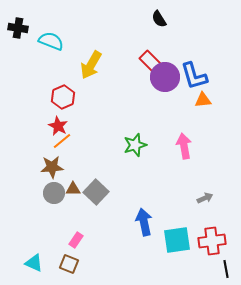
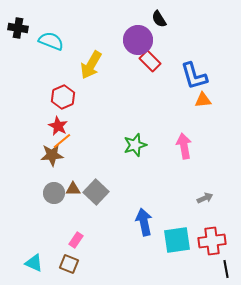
purple circle: moved 27 px left, 37 px up
brown star: moved 12 px up
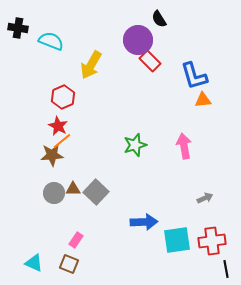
blue arrow: rotated 100 degrees clockwise
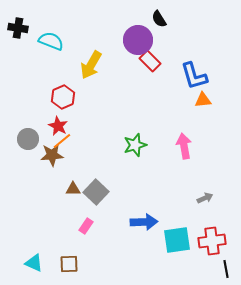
gray circle: moved 26 px left, 54 px up
pink rectangle: moved 10 px right, 14 px up
brown square: rotated 24 degrees counterclockwise
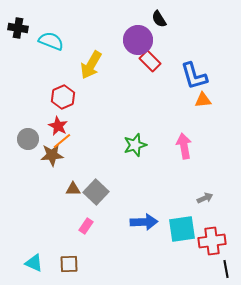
cyan square: moved 5 px right, 11 px up
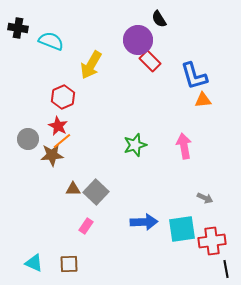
gray arrow: rotated 49 degrees clockwise
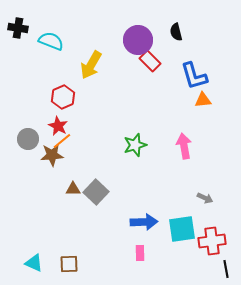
black semicircle: moved 17 px right, 13 px down; rotated 18 degrees clockwise
pink rectangle: moved 54 px right, 27 px down; rotated 35 degrees counterclockwise
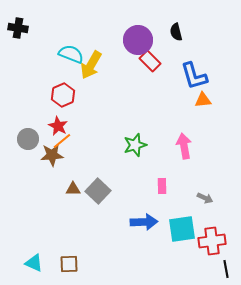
cyan semicircle: moved 20 px right, 13 px down
red hexagon: moved 2 px up
gray square: moved 2 px right, 1 px up
pink rectangle: moved 22 px right, 67 px up
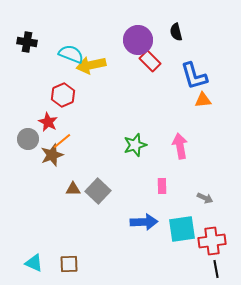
black cross: moved 9 px right, 14 px down
yellow arrow: rotated 48 degrees clockwise
red star: moved 10 px left, 4 px up
pink arrow: moved 4 px left
brown star: rotated 15 degrees counterclockwise
black line: moved 10 px left
